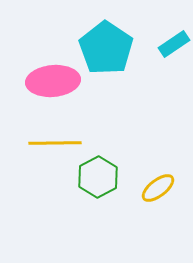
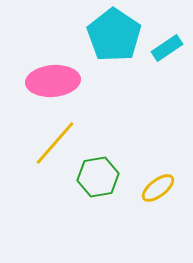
cyan rectangle: moved 7 px left, 4 px down
cyan pentagon: moved 8 px right, 13 px up
yellow line: rotated 48 degrees counterclockwise
green hexagon: rotated 18 degrees clockwise
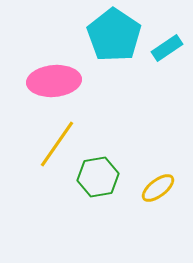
pink ellipse: moved 1 px right
yellow line: moved 2 px right, 1 px down; rotated 6 degrees counterclockwise
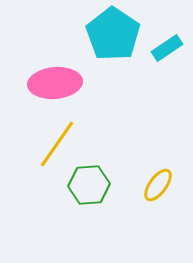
cyan pentagon: moved 1 px left, 1 px up
pink ellipse: moved 1 px right, 2 px down
green hexagon: moved 9 px left, 8 px down; rotated 6 degrees clockwise
yellow ellipse: moved 3 px up; rotated 16 degrees counterclockwise
